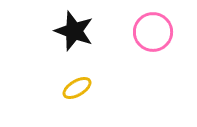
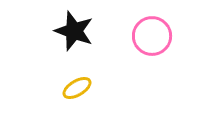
pink circle: moved 1 px left, 4 px down
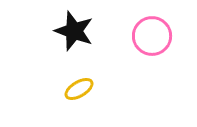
yellow ellipse: moved 2 px right, 1 px down
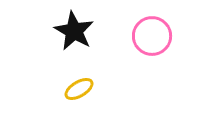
black star: rotated 9 degrees clockwise
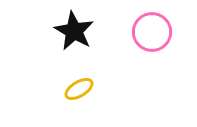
pink circle: moved 4 px up
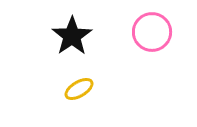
black star: moved 2 px left, 5 px down; rotated 9 degrees clockwise
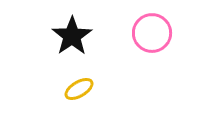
pink circle: moved 1 px down
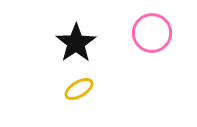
black star: moved 4 px right, 7 px down
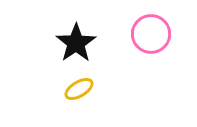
pink circle: moved 1 px left, 1 px down
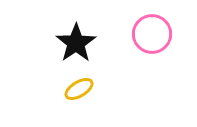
pink circle: moved 1 px right
